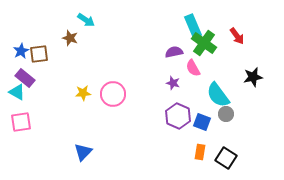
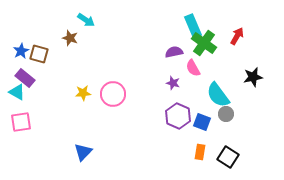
red arrow: rotated 114 degrees counterclockwise
brown square: rotated 24 degrees clockwise
black square: moved 2 px right, 1 px up
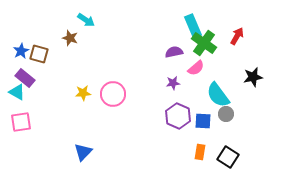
pink semicircle: moved 3 px right; rotated 102 degrees counterclockwise
purple star: rotated 24 degrees counterclockwise
blue square: moved 1 px right, 1 px up; rotated 18 degrees counterclockwise
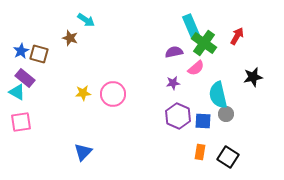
cyan rectangle: moved 2 px left
cyan semicircle: rotated 24 degrees clockwise
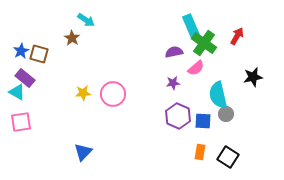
brown star: moved 2 px right; rotated 14 degrees clockwise
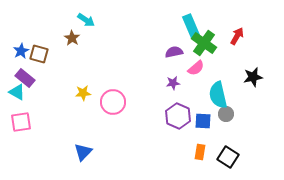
pink circle: moved 8 px down
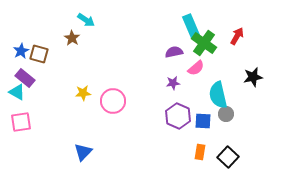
pink circle: moved 1 px up
black square: rotated 10 degrees clockwise
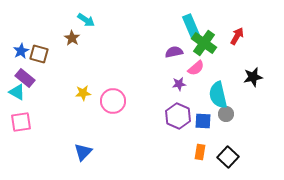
purple star: moved 6 px right, 1 px down
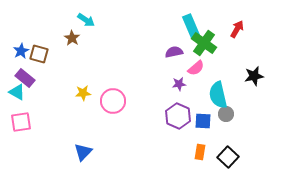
red arrow: moved 7 px up
black star: moved 1 px right, 1 px up
